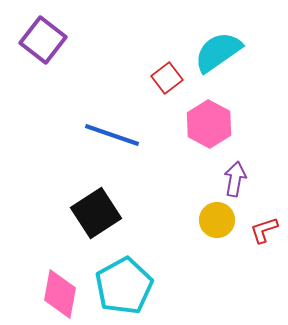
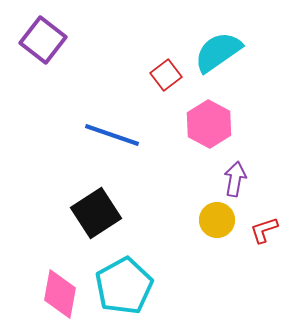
red square: moved 1 px left, 3 px up
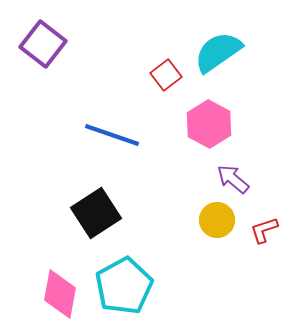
purple square: moved 4 px down
purple arrow: moved 2 px left; rotated 60 degrees counterclockwise
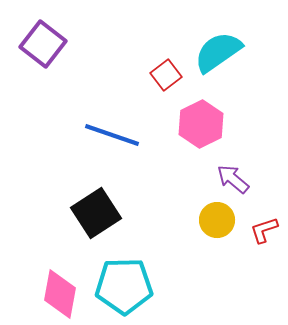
pink hexagon: moved 8 px left; rotated 6 degrees clockwise
cyan pentagon: rotated 28 degrees clockwise
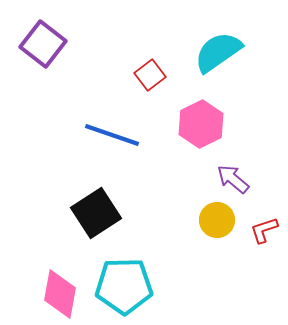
red square: moved 16 px left
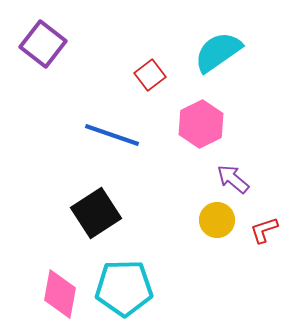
cyan pentagon: moved 2 px down
